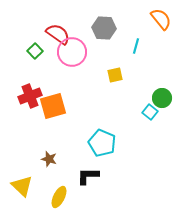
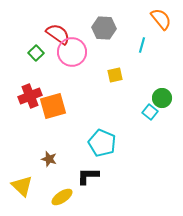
cyan line: moved 6 px right, 1 px up
green square: moved 1 px right, 2 px down
yellow ellipse: moved 3 px right; rotated 30 degrees clockwise
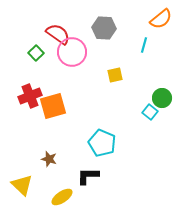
orange semicircle: rotated 90 degrees clockwise
cyan line: moved 2 px right
yellow triangle: moved 1 px up
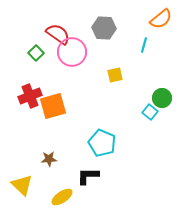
brown star: rotated 21 degrees counterclockwise
